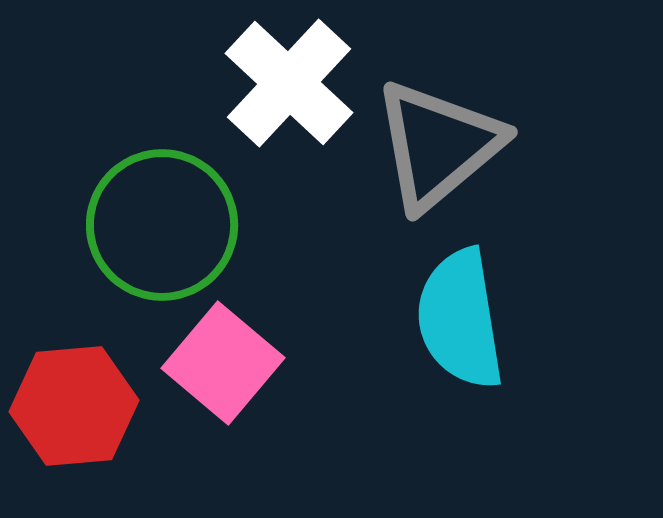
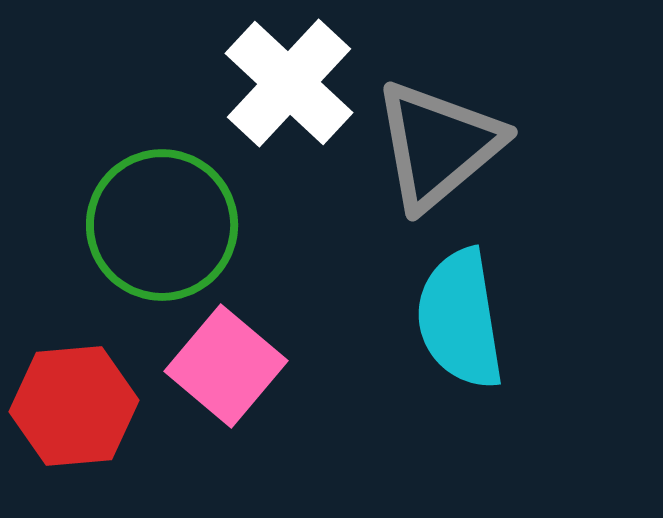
pink square: moved 3 px right, 3 px down
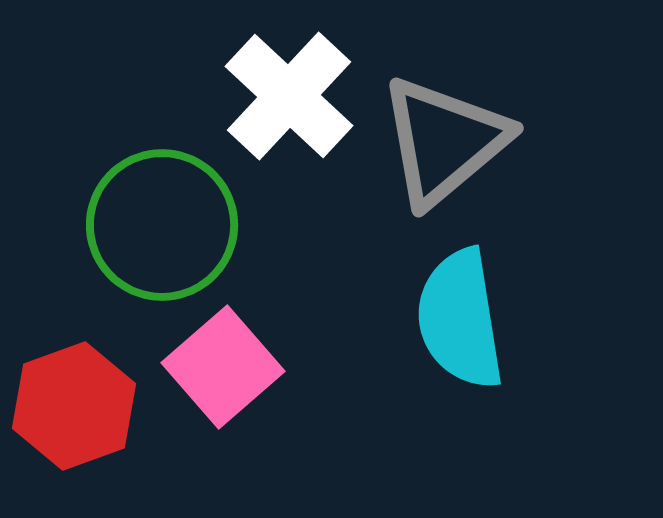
white cross: moved 13 px down
gray triangle: moved 6 px right, 4 px up
pink square: moved 3 px left, 1 px down; rotated 9 degrees clockwise
red hexagon: rotated 15 degrees counterclockwise
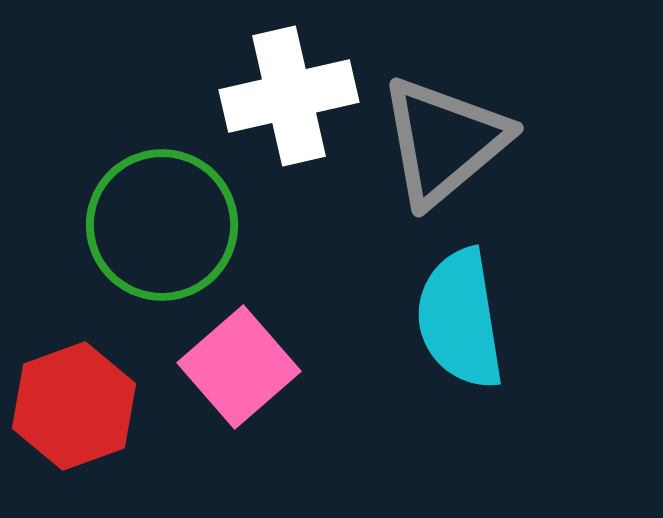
white cross: rotated 34 degrees clockwise
pink square: moved 16 px right
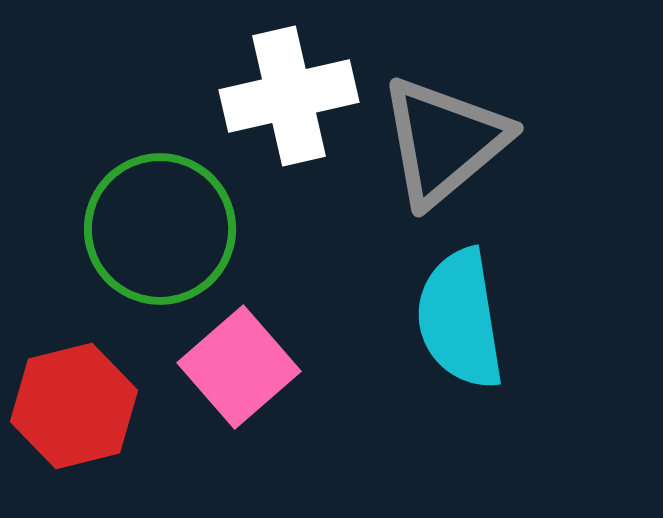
green circle: moved 2 px left, 4 px down
red hexagon: rotated 6 degrees clockwise
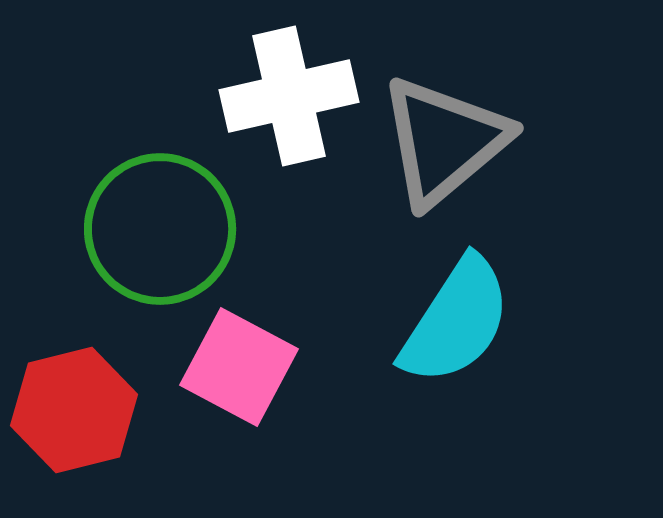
cyan semicircle: moved 4 px left, 2 px down; rotated 138 degrees counterclockwise
pink square: rotated 21 degrees counterclockwise
red hexagon: moved 4 px down
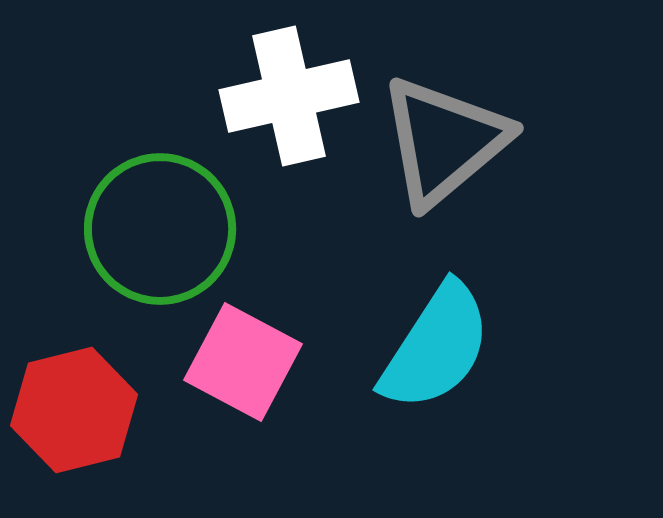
cyan semicircle: moved 20 px left, 26 px down
pink square: moved 4 px right, 5 px up
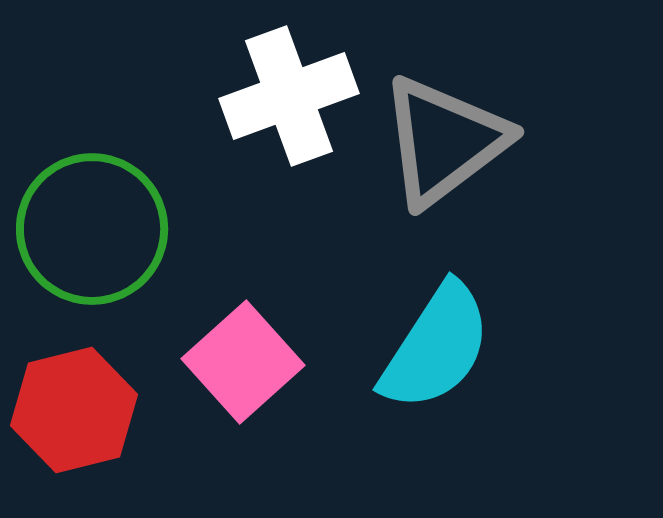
white cross: rotated 7 degrees counterclockwise
gray triangle: rotated 3 degrees clockwise
green circle: moved 68 px left
pink square: rotated 20 degrees clockwise
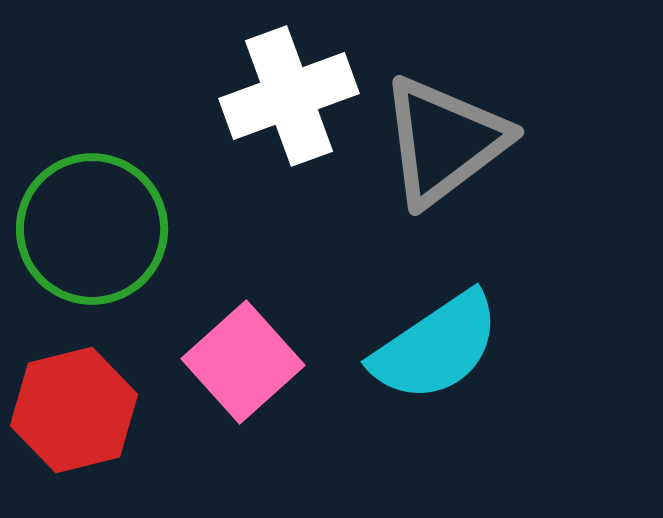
cyan semicircle: rotated 23 degrees clockwise
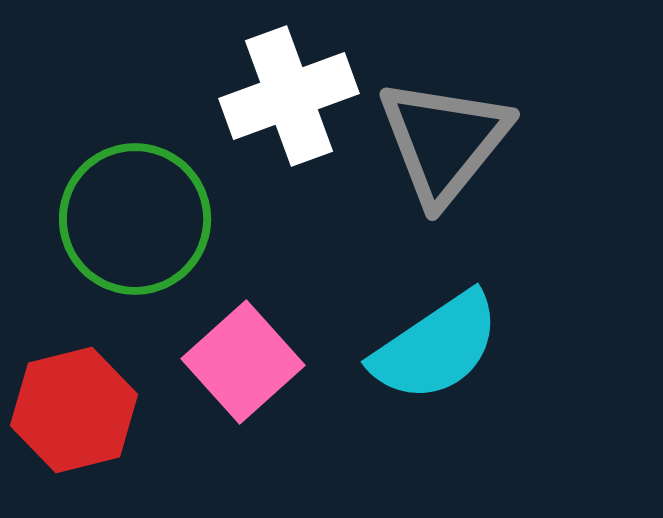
gray triangle: rotated 14 degrees counterclockwise
green circle: moved 43 px right, 10 px up
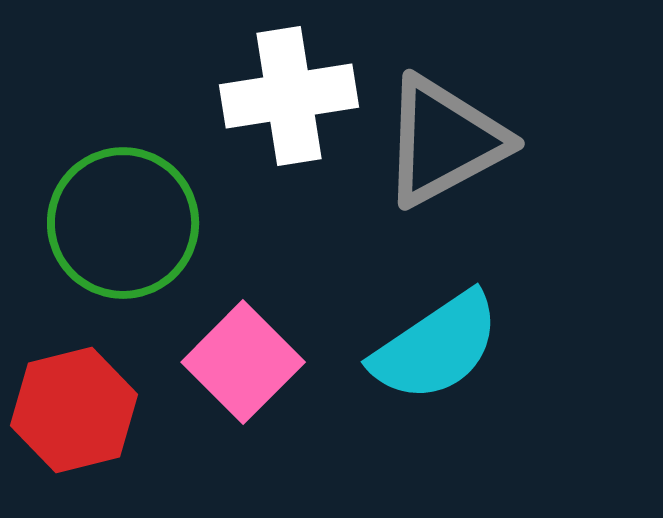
white cross: rotated 11 degrees clockwise
gray triangle: rotated 23 degrees clockwise
green circle: moved 12 px left, 4 px down
pink square: rotated 3 degrees counterclockwise
